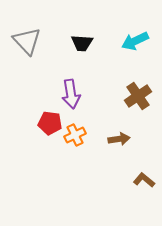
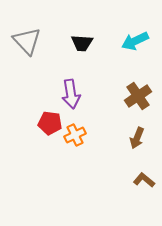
brown arrow: moved 18 px right, 1 px up; rotated 120 degrees clockwise
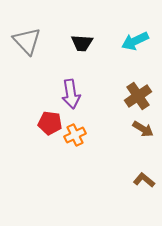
brown arrow: moved 6 px right, 9 px up; rotated 80 degrees counterclockwise
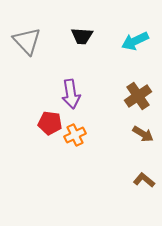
black trapezoid: moved 7 px up
brown arrow: moved 5 px down
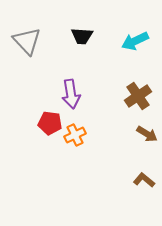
brown arrow: moved 4 px right
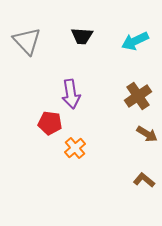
orange cross: moved 13 px down; rotated 15 degrees counterclockwise
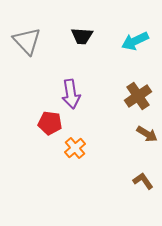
brown L-shape: moved 1 px left, 1 px down; rotated 15 degrees clockwise
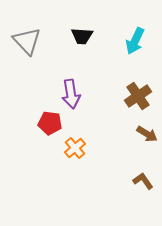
cyan arrow: rotated 40 degrees counterclockwise
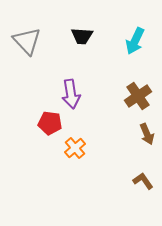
brown arrow: rotated 35 degrees clockwise
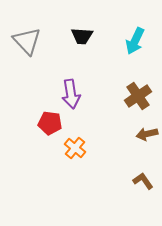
brown arrow: rotated 100 degrees clockwise
orange cross: rotated 10 degrees counterclockwise
